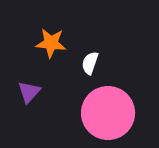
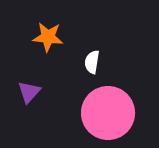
orange star: moved 3 px left, 6 px up
white semicircle: moved 2 px right, 1 px up; rotated 10 degrees counterclockwise
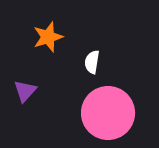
orange star: rotated 24 degrees counterclockwise
purple triangle: moved 4 px left, 1 px up
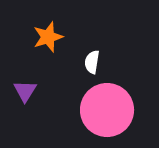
purple triangle: rotated 10 degrees counterclockwise
pink circle: moved 1 px left, 3 px up
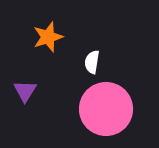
pink circle: moved 1 px left, 1 px up
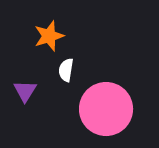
orange star: moved 1 px right, 1 px up
white semicircle: moved 26 px left, 8 px down
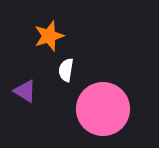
purple triangle: rotated 30 degrees counterclockwise
pink circle: moved 3 px left
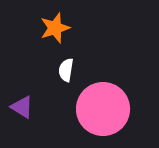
orange star: moved 6 px right, 8 px up
purple triangle: moved 3 px left, 16 px down
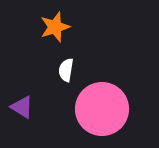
orange star: moved 1 px up
pink circle: moved 1 px left
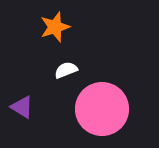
white semicircle: rotated 60 degrees clockwise
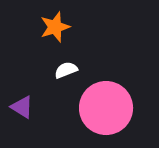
pink circle: moved 4 px right, 1 px up
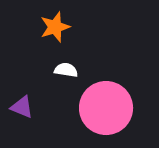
white semicircle: rotated 30 degrees clockwise
purple triangle: rotated 10 degrees counterclockwise
